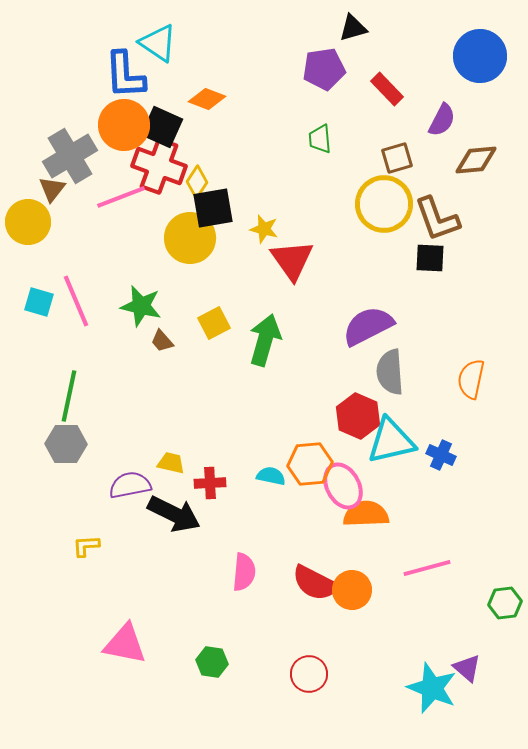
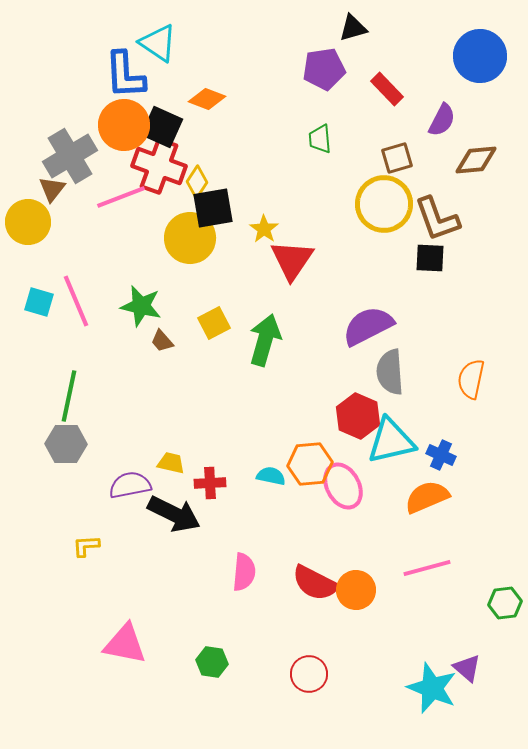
yellow star at (264, 229): rotated 20 degrees clockwise
red triangle at (292, 260): rotated 9 degrees clockwise
orange semicircle at (366, 514): moved 61 px right, 17 px up; rotated 21 degrees counterclockwise
orange circle at (352, 590): moved 4 px right
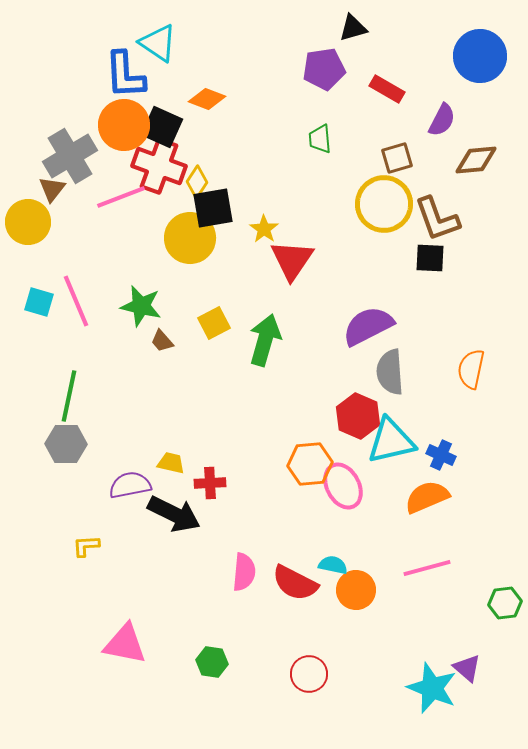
red rectangle at (387, 89): rotated 16 degrees counterclockwise
orange semicircle at (471, 379): moved 10 px up
cyan semicircle at (271, 476): moved 62 px right, 89 px down
red semicircle at (315, 583): moved 20 px left
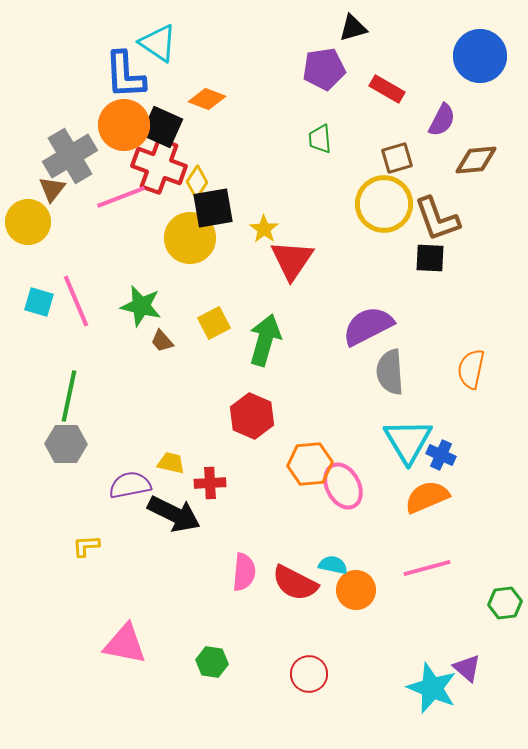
red hexagon at (358, 416): moved 106 px left
cyan triangle at (391, 441): moved 17 px right; rotated 48 degrees counterclockwise
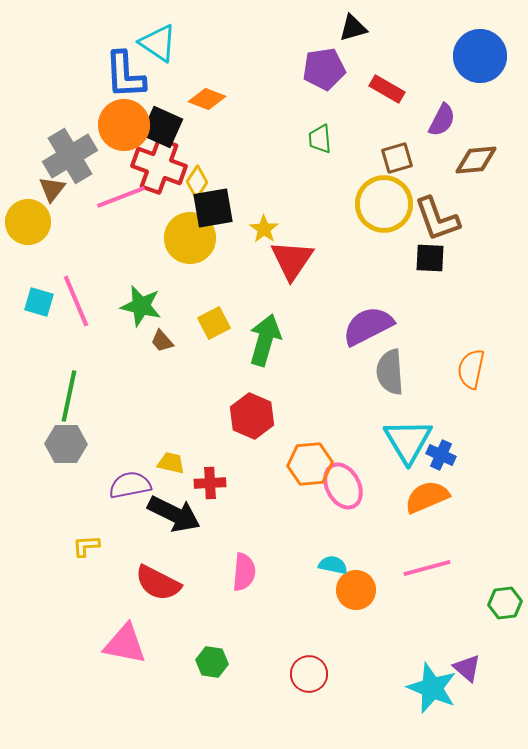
red semicircle at (295, 583): moved 137 px left
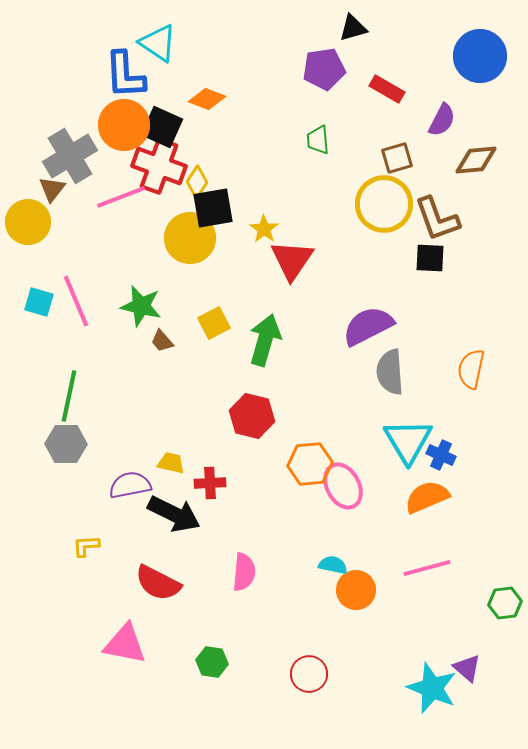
green trapezoid at (320, 139): moved 2 px left, 1 px down
red hexagon at (252, 416): rotated 9 degrees counterclockwise
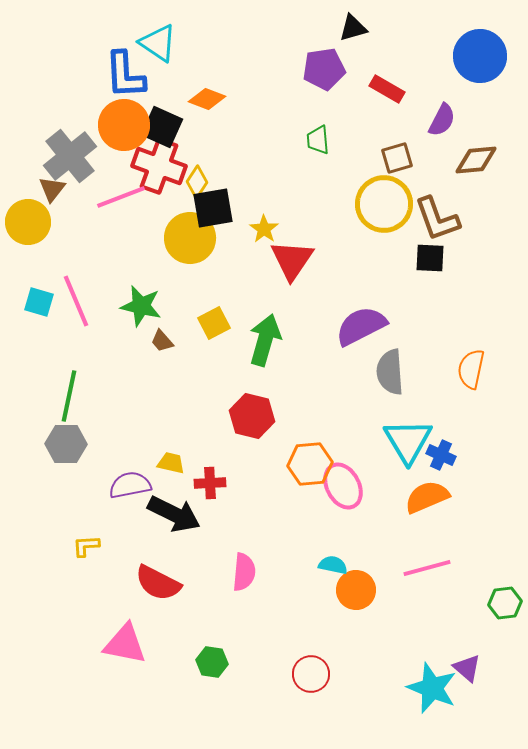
gray cross at (70, 156): rotated 8 degrees counterclockwise
purple semicircle at (368, 326): moved 7 px left
red circle at (309, 674): moved 2 px right
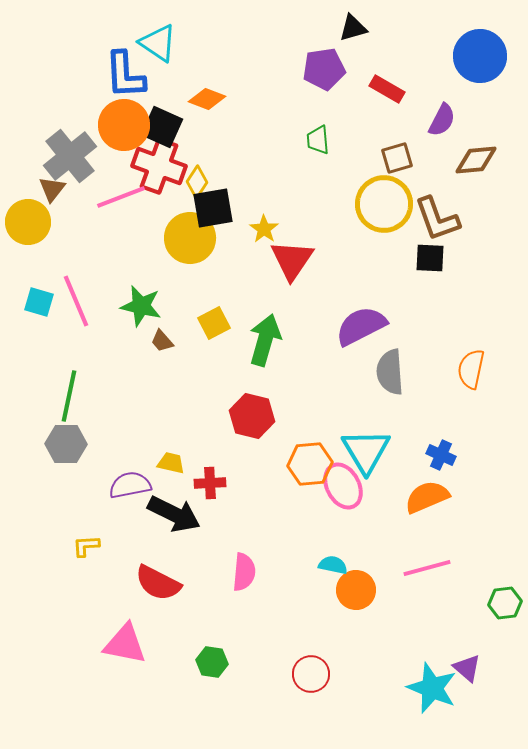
cyan triangle at (408, 441): moved 42 px left, 10 px down
